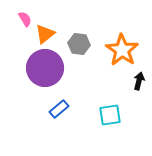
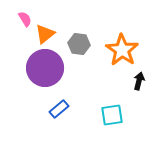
cyan square: moved 2 px right
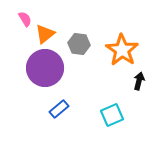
cyan square: rotated 15 degrees counterclockwise
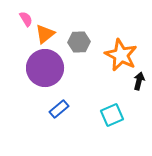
pink semicircle: moved 1 px right
gray hexagon: moved 2 px up; rotated 10 degrees counterclockwise
orange star: moved 1 px left, 5 px down; rotated 8 degrees counterclockwise
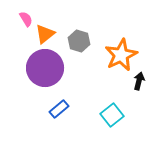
gray hexagon: moved 1 px up; rotated 20 degrees clockwise
orange star: rotated 20 degrees clockwise
cyan square: rotated 15 degrees counterclockwise
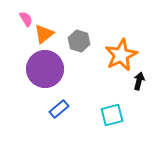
orange triangle: moved 1 px left
purple circle: moved 1 px down
cyan square: rotated 25 degrees clockwise
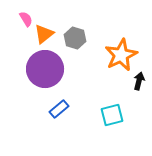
gray hexagon: moved 4 px left, 3 px up
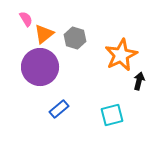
purple circle: moved 5 px left, 2 px up
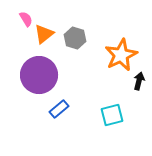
purple circle: moved 1 px left, 8 px down
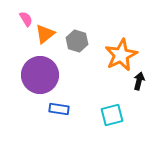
orange triangle: moved 1 px right
gray hexagon: moved 2 px right, 3 px down
purple circle: moved 1 px right
blue rectangle: rotated 48 degrees clockwise
